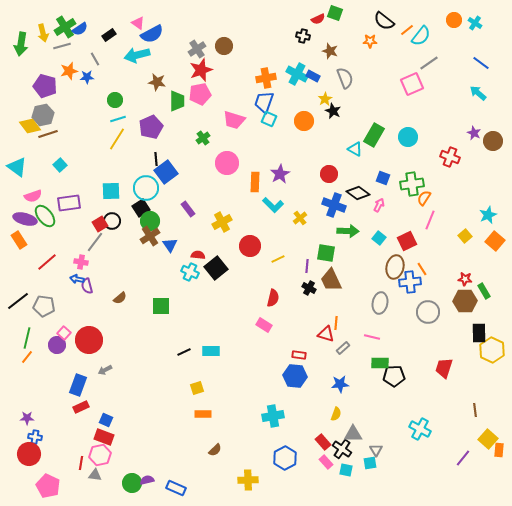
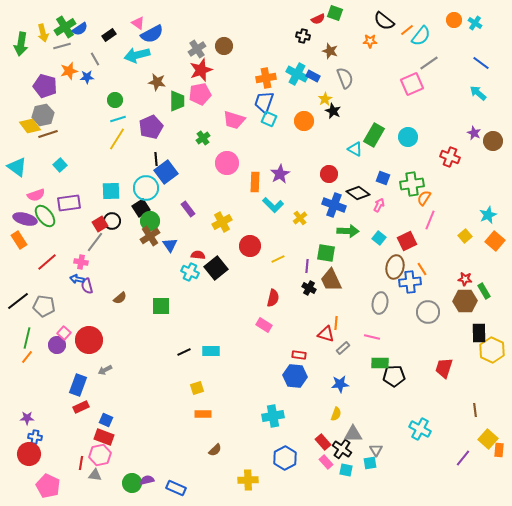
pink semicircle at (33, 196): moved 3 px right, 1 px up
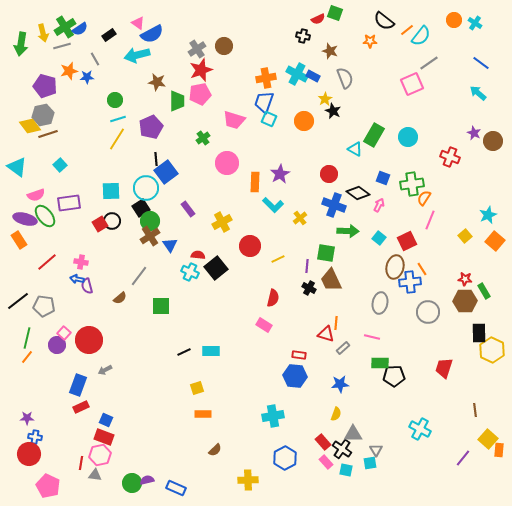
gray line at (95, 242): moved 44 px right, 34 px down
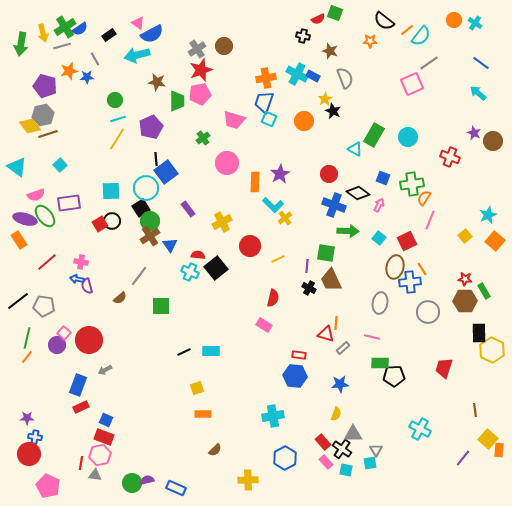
yellow cross at (300, 218): moved 15 px left
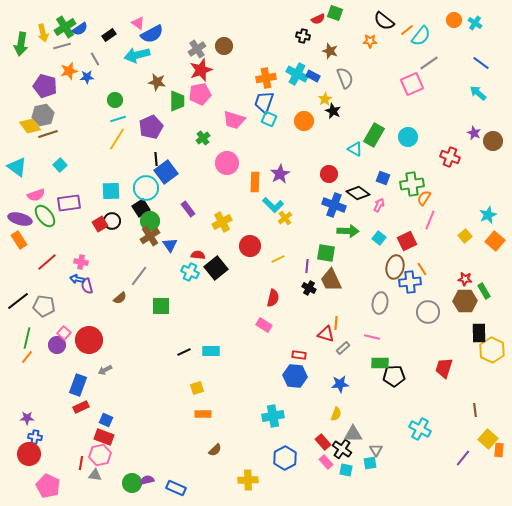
purple ellipse at (25, 219): moved 5 px left
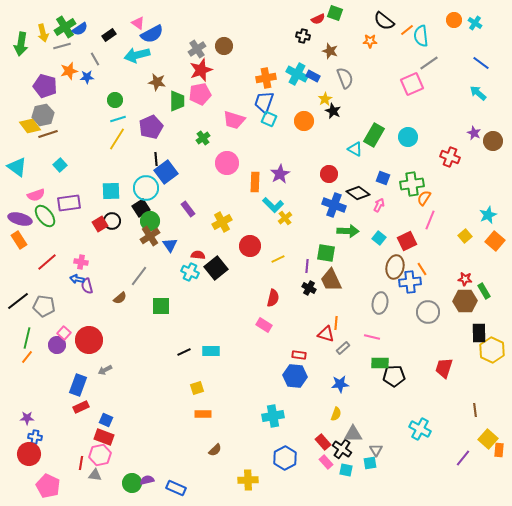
cyan semicircle at (421, 36): rotated 135 degrees clockwise
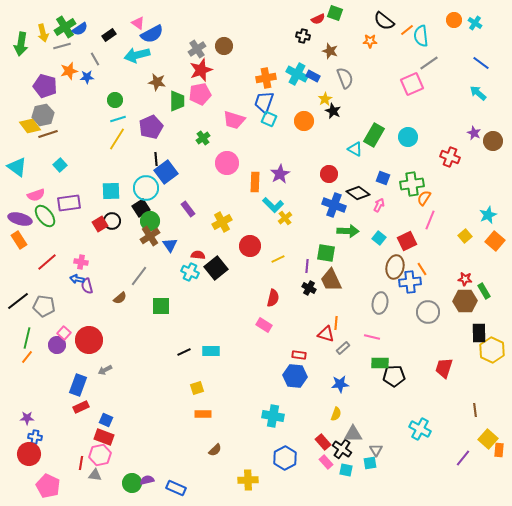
cyan cross at (273, 416): rotated 20 degrees clockwise
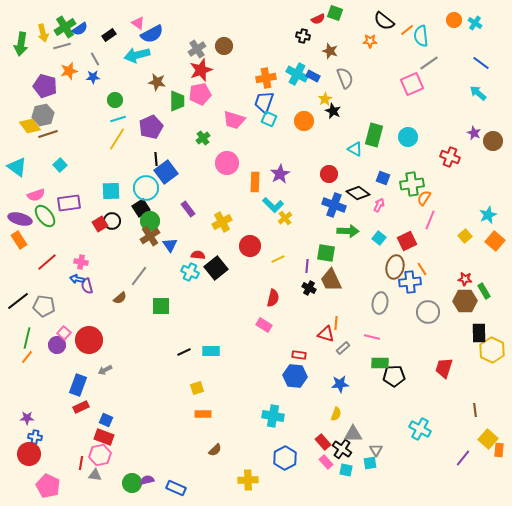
blue star at (87, 77): moved 6 px right
green rectangle at (374, 135): rotated 15 degrees counterclockwise
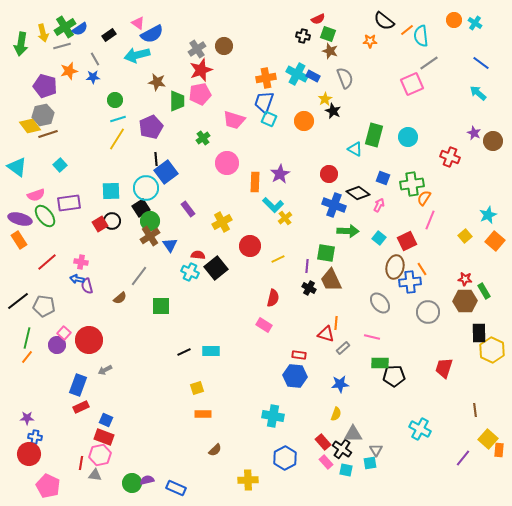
green square at (335, 13): moved 7 px left, 21 px down
gray ellipse at (380, 303): rotated 50 degrees counterclockwise
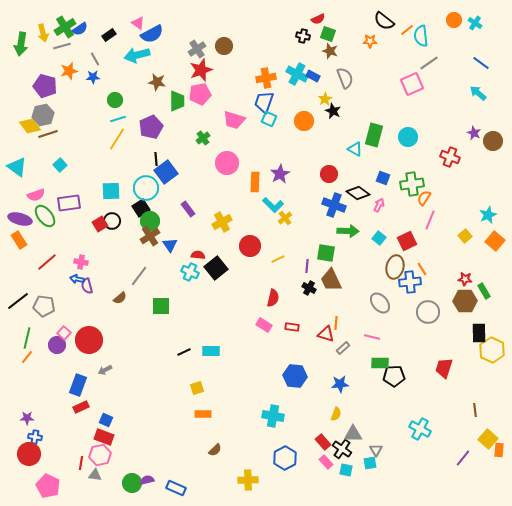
red rectangle at (299, 355): moved 7 px left, 28 px up
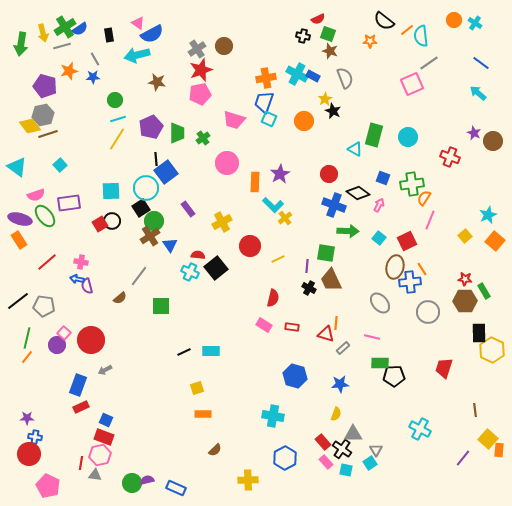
black rectangle at (109, 35): rotated 64 degrees counterclockwise
green trapezoid at (177, 101): moved 32 px down
green circle at (150, 221): moved 4 px right
red circle at (89, 340): moved 2 px right
blue hexagon at (295, 376): rotated 10 degrees clockwise
cyan square at (370, 463): rotated 24 degrees counterclockwise
